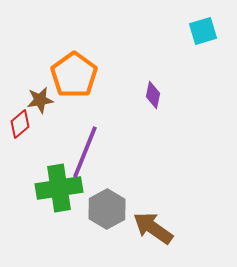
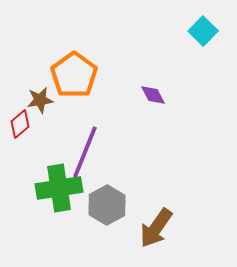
cyan square: rotated 28 degrees counterclockwise
purple diamond: rotated 40 degrees counterclockwise
gray hexagon: moved 4 px up
brown arrow: moved 3 px right; rotated 90 degrees counterclockwise
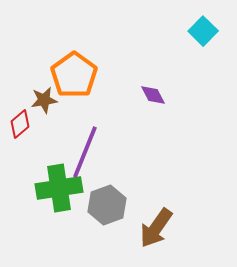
brown star: moved 4 px right
gray hexagon: rotated 9 degrees clockwise
